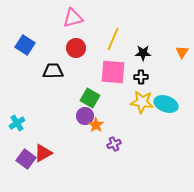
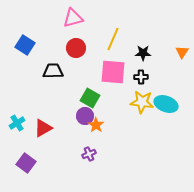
purple cross: moved 25 px left, 10 px down
red triangle: moved 25 px up
purple square: moved 4 px down
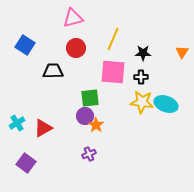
green square: rotated 36 degrees counterclockwise
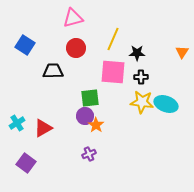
black star: moved 6 px left
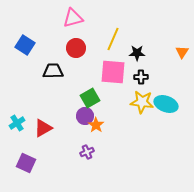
green square: rotated 24 degrees counterclockwise
purple cross: moved 2 px left, 2 px up
purple square: rotated 12 degrees counterclockwise
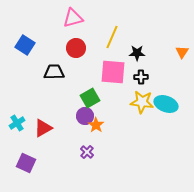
yellow line: moved 1 px left, 2 px up
black trapezoid: moved 1 px right, 1 px down
purple cross: rotated 24 degrees counterclockwise
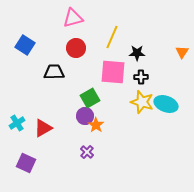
yellow star: rotated 10 degrees clockwise
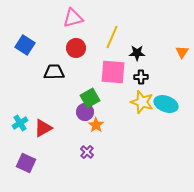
purple circle: moved 4 px up
cyan cross: moved 3 px right
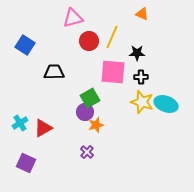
red circle: moved 13 px right, 7 px up
orange triangle: moved 40 px left, 38 px up; rotated 40 degrees counterclockwise
orange star: rotated 21 degrees clockwise
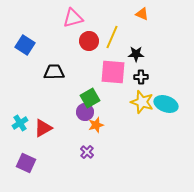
black star: moved 1 px left, 1 px down
